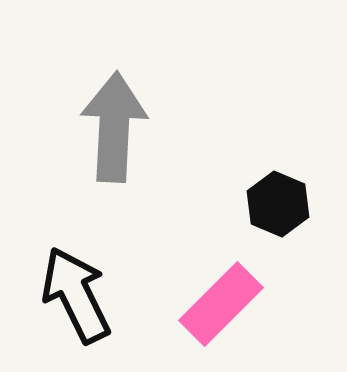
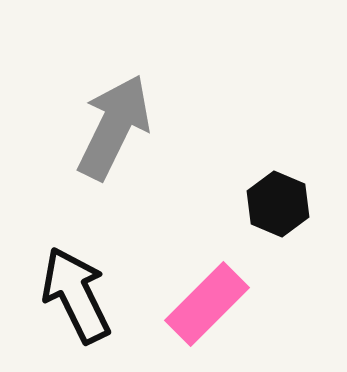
gray arrow: rotated 23 degrees clockwise
pink rectangle: moved 14 px left
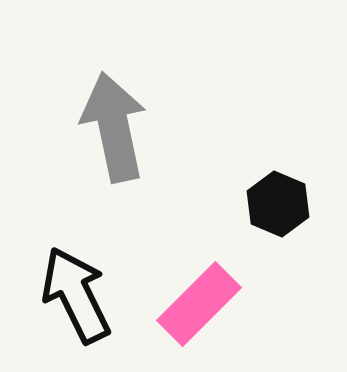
gray arrow: rotated 38 degrees counterclockwise
pink rectangle: moved 8 px left
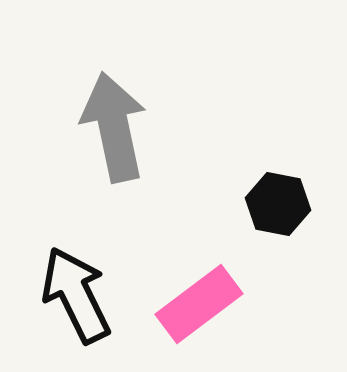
black hexagon: rotated 12 degrees counterclockwise
pink rectangle: rotated 8 degrees clockwise
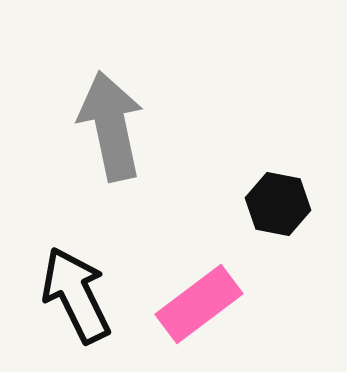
gray arrow: moved 3 px left, 1 px up
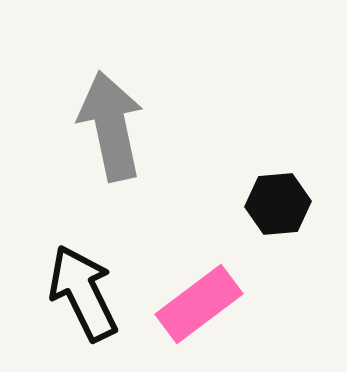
black hexagon: rotated 16 degrees counterclockwise
black arrow: moved 7 px right, 2 px up
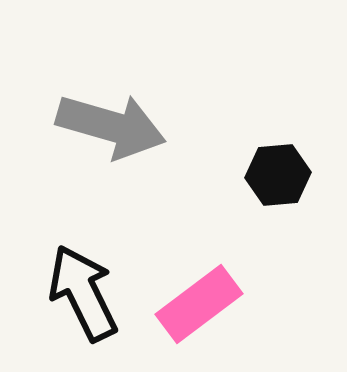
gray arrow: rotated 118 degrees clockwise
black hexagon: moved 29 px up
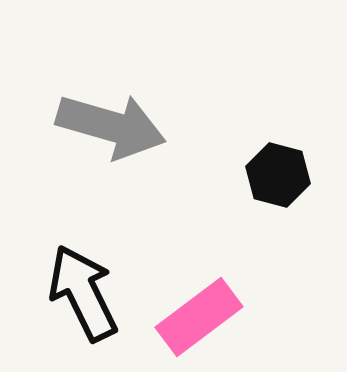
black hexagon: rotated 20 degrees clockwise
pink rectangle: moved 13 px down
